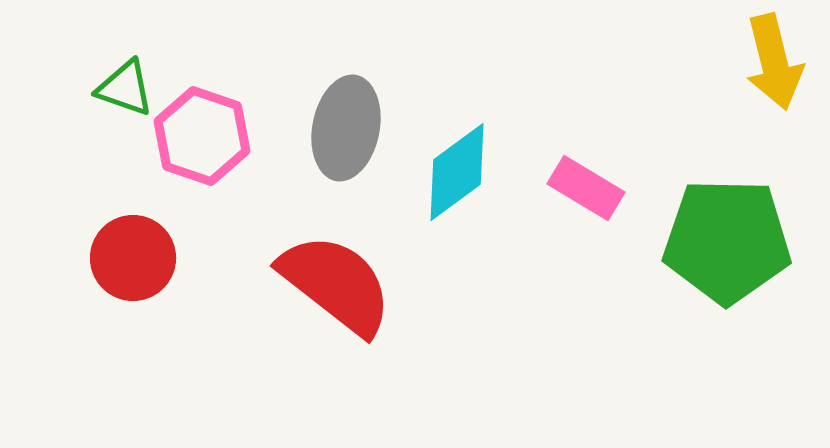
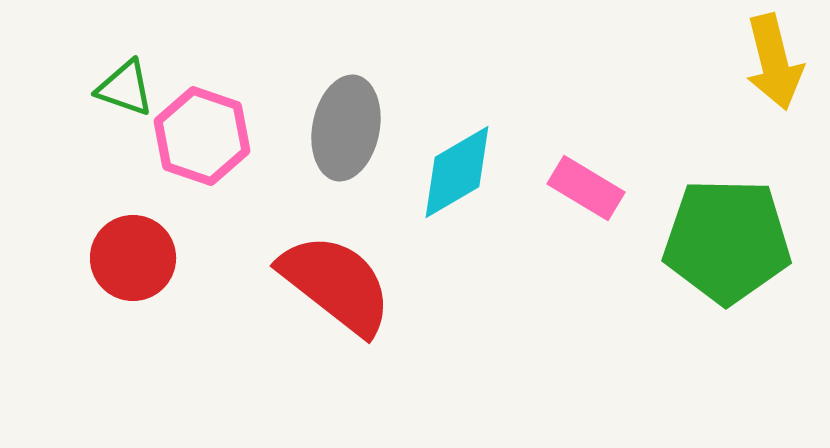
cyan diamond: rotated 6 degrees clockwise
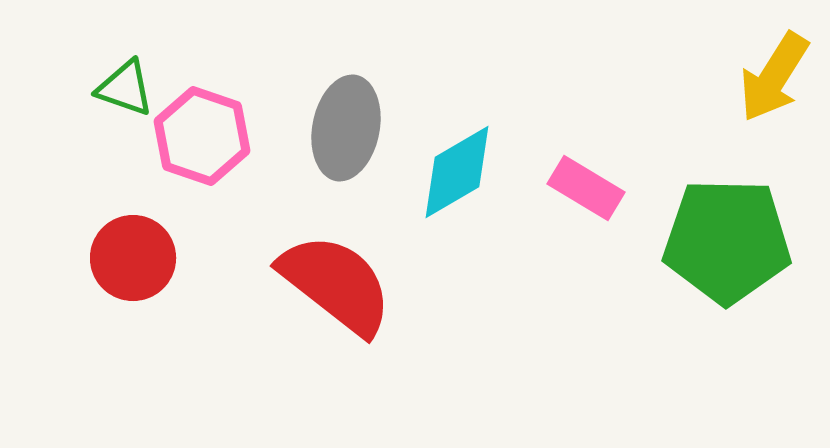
yellow arrow: moved 15 px down; rotated 46 degrees clockwise
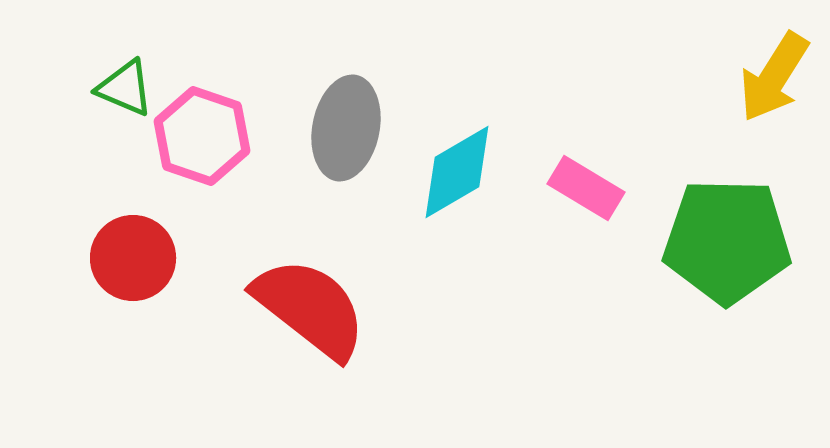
green triangle: rotated 4 degrees clockwise
red semicircle: moved 26 px left, 24 px down
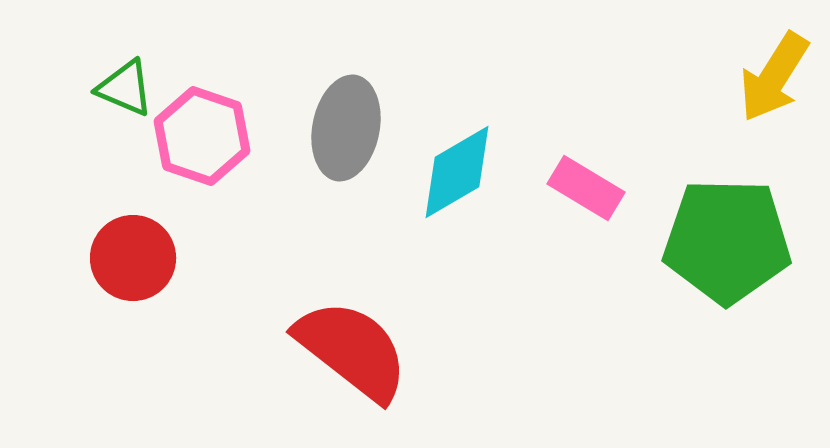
red semicircle: moved 42 px right, 42 px down
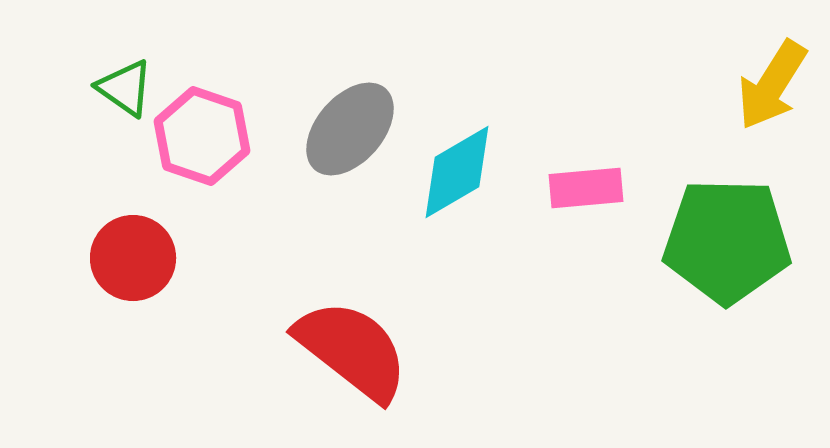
yellow arrow: moved 2 px left, 8 px down
green triangle: rotated 12 degrees clockwise
gray ellipse: moved 4 px right, 1 px down; rotated 30 degrees clockwise
pink rectangle: rotated 36 degrees counterclockwise
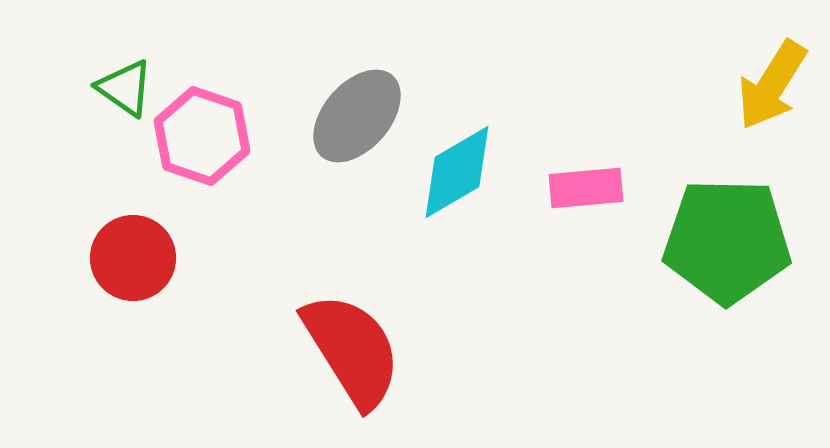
gray ellipse: moved 7 px right, 13 px up
red semicircle: rotated 20 degrees clockwise
